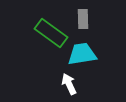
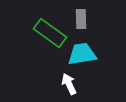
gray rectangle: moved 2 px left
green rectangle: moved 1 px left
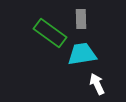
white arrow: moved 28 px right
